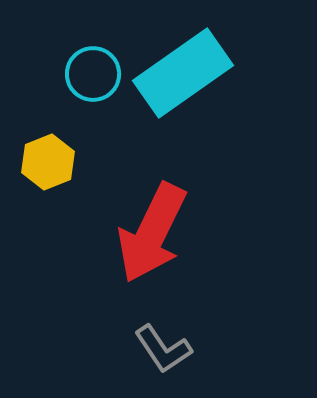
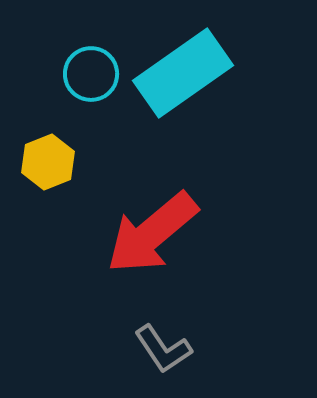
cyan circle: moved 2 px left
red arrow: rotated 24 degrees clockwise
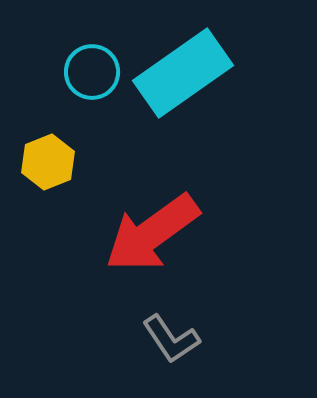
cyan circle: moved 1 px right, 2 px up
red arrow: rotated 4 degrees clockwise
gray L-shape: moved 8 px right, 10 px up
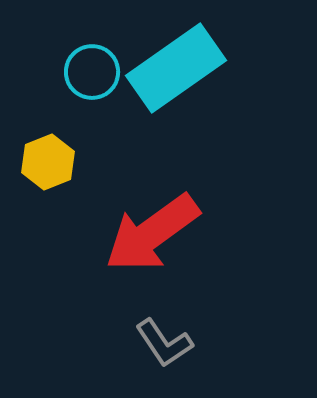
cyan rectangle: moved 7 px left, 5 px up
gray L-shape: moved 7 px left, 4 px down
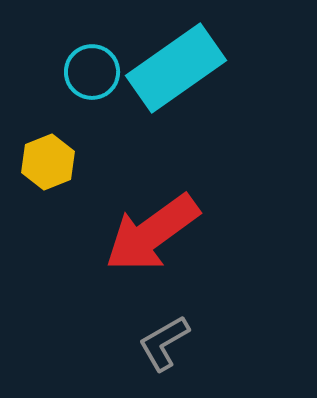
gray L-shape: rotated 94 degrees clockwise
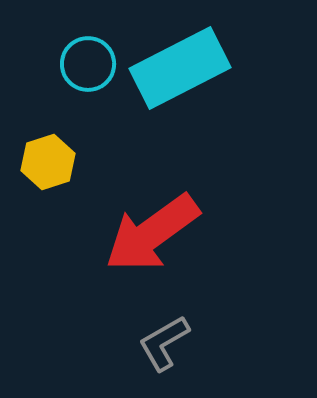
cyan rectangle: moved 4 px right; rotated 8 degrees clockwise
cyan circle: moved 4 px left, 8 px up
yellow hexagon: rotated 4 degrees clockwise
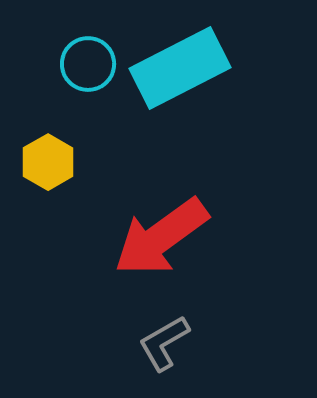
yellow hexagon: rotated 12 degrees counterclockwise
red arrow: moved 9 px right, 4 px down
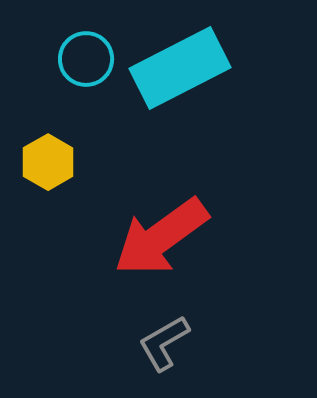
cyan circle: moved 2 px left, 5 px up
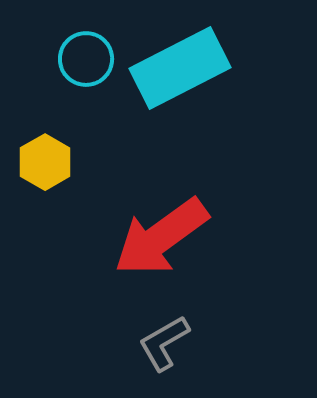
yellow hexagon: moved 3 px left
